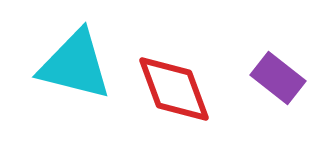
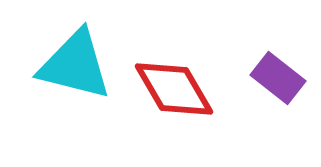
red diamond: rotated 10 degrees counterclockwise
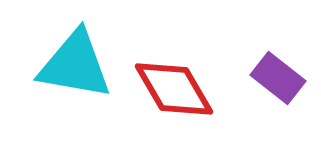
cyan triangle: rotated 4 degrees counterclockwise
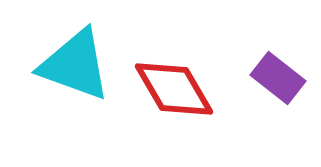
cyan triangle: rotated 10 degrees clockwise
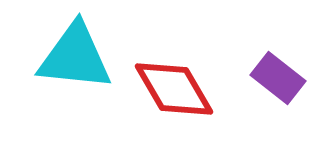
cyan triangle: moved 8 px up; rotated 14 degrees counterclockwise
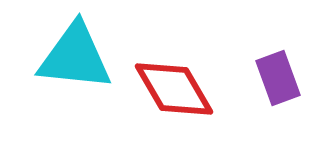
purple rectangle: rotated 32 degrees clockwise
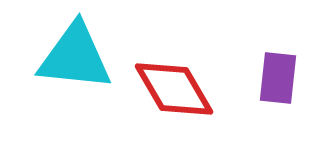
purple rectangle: rotated 26 degrees clockwise
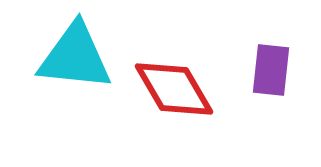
purple rectangle: moved 7 px left, 8 px up
